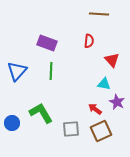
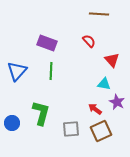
red semicircle: rotated 48 degrees counterclockwise
green L-shape: rotated 45 degrees clockwise
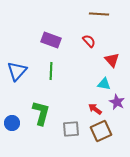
purple rectangle: moved 4 px right, 3 px up
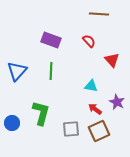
cyan triangle: moved 13 px left, 2 px down
brown square: moved 2 px left
